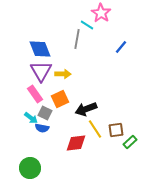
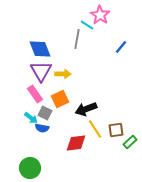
pink star: moved 1 px left, 2 px down
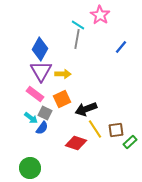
cyan line: moved 9 px left
blue diamond: rotated 50 degrees clockwise
pink rectangle: rotated 18 degrees counterclockwise
orange square: moved 2 px right
blue semicircle: rotated 64 degrees counterclockwise
red diamond: rotated 25 degrees clockwise
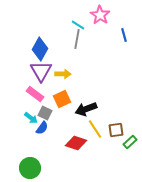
blue line: moved 3 px right, 12 px up; rotated 56 degrees counterclockwise
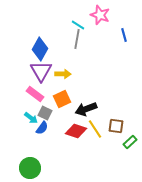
pink star: rotated 12 degrees counterclockwise
brown square: moved 4 px up; rotated 14 degrees clockwise
red diamond: moved 12 px up
